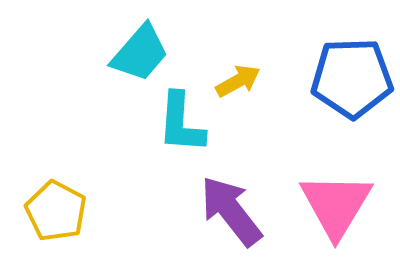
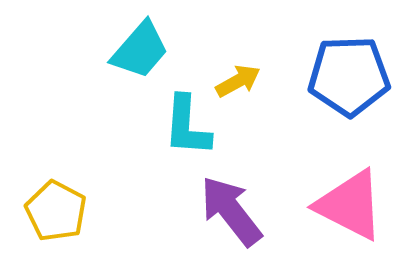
cyan trapezoid: moved 3 px up
blue pentagon: moved 3 px left, 2 px up
cyan L-shape: moved 6 px right, 3 px down
pink triangle: moved 14 px right; rotated 34 degrees counterclockwise
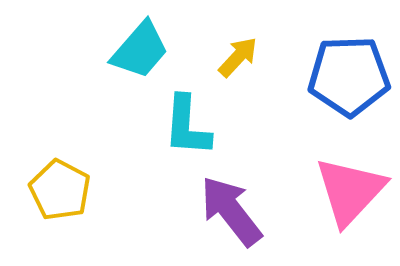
yellow arrow: moved 24 px up; rotated 18 degrees counterclockwise
pink triangle: moved 14 px up; rotated 46 degrees clockwise
yellow pentagon: moved 4 px right, 21 px up
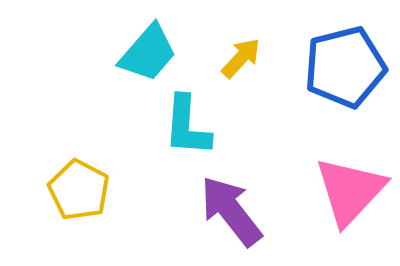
cyan trapezoid: moved 8 px right, 3 px down
yellow arrow: moved 3 px right, 1 px down
blue pentagon: moved 4 px left, 9 px up; rotated 12 degrees counterclockwise
yellow pentagon: moved 19 px right
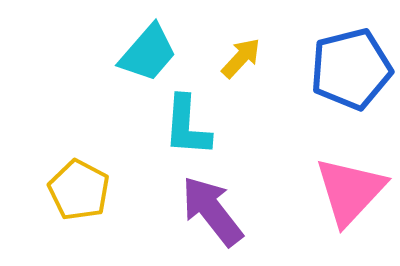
blue pentagon: moved 6 px right, 2 px down
purple arrow: moved 19 px left
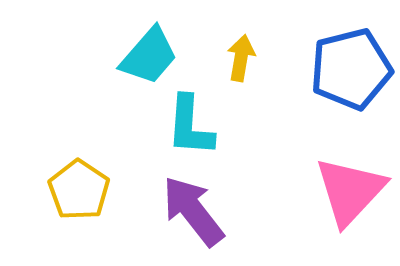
cyan trapezoid: moved 1 px right, 3 px down
yellow arrow: rotated 33 degrees counterclockwise
cyan L-shape: moved 3 px right
yellow pentagon: rotated 6 degrees clockwise
purple arrow: moved 19 px left
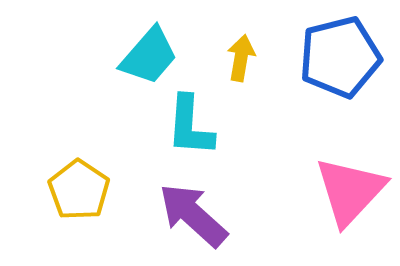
blue pentagon: moved 11 px left, 12 px up
purple arrow: moved 4 px down; rotated 10 degrees counterclockwise
